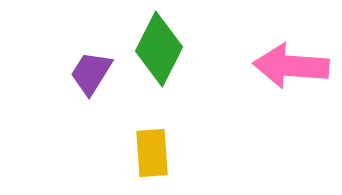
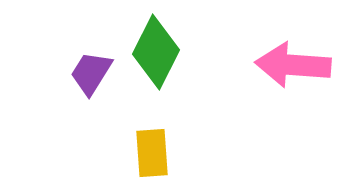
green diamond: moved 3 px left, 3 px down
pink arrow: moved 2 px right, 1 px up
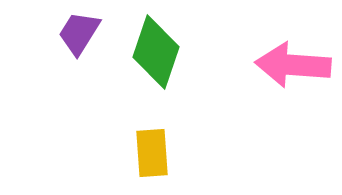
green diamond: rotated 8 degrees counterclockwise
purple trapezoid: moved 12 px left, 40 px up
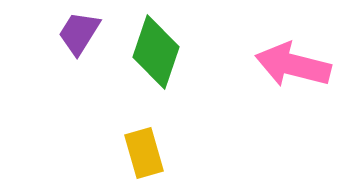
pink arrow: rotated 10 degrees clockwise
yellow rectangle: moved 8 px left; rotated 12 degrees counterclockwise
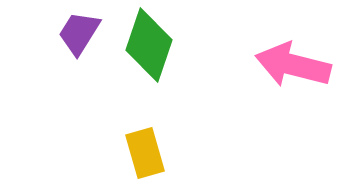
green diamond: moved 7 px left, 7 px up
yellow rectangle: moved 1 px right
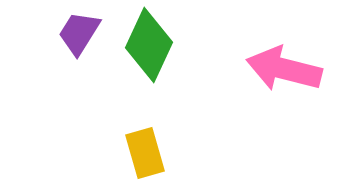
green diamond: rotated 6 degrees clockwise
pink arrow: moved 9 px left, 4 px down
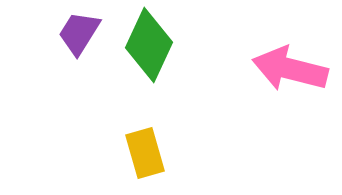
pink arrow: moved 6 px right
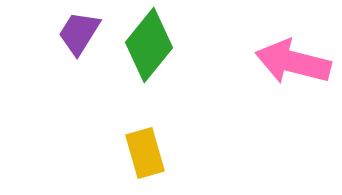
green diamond: rotated 14 degrees clockwise
pink arrow: moved 3 px right, 7 px up
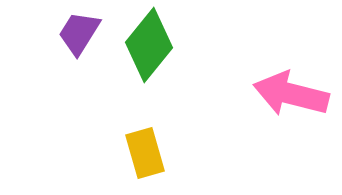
pink arrow: moved 2 px left, 32 px down
